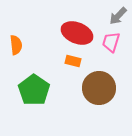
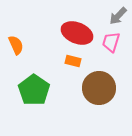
orange semicircle: rotated 18 degrees counterclockwise
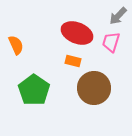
brown circle: moved 5 px left
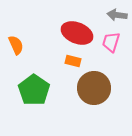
gray arrow: moved 1 px left, 1 px up; rotated 54 degrees clockwise
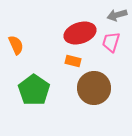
gray arrow: rotated 24 degrees counterclockwise
red ellipse: moved 3 px right; rotated 40 degrees counterclockwise
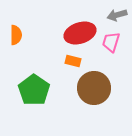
orange semicircle: moved 10 px up; rotated 24 degrees clockwise
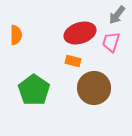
gray arrow: rotated 36 degrees counterclockwise
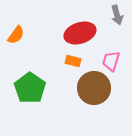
gray arrow: rotated 54 degrees counterclockwise
orange semicircle: rotated 36 degrees clockwise
pink trapezoid: moved 19 px down
green pentagon: moved 4 px left, 2 px up
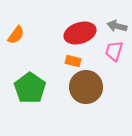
gray arrow: moved 11 px down; rotated 120 degrees clockwise
pink trapezoid: moved 3 px right, 10 px up
brown circle: moved 8 px left, 1 px up
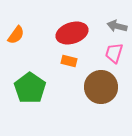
red ellipse: moved 8 px left
pink trapezoid: moved 2 px down
orange rectangle: moved 4 px left
brown circle: moved 15 px right
